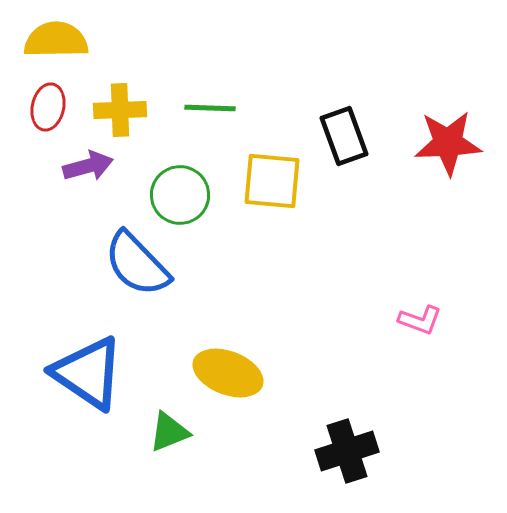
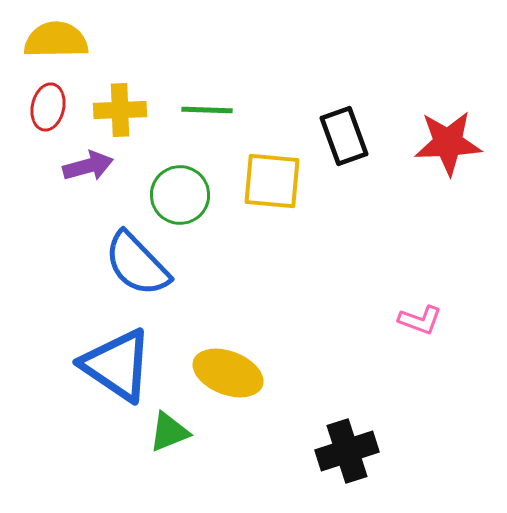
green line: moved 3 px left, 2 px down
blue triangle: moved 29 px right, 8 px up
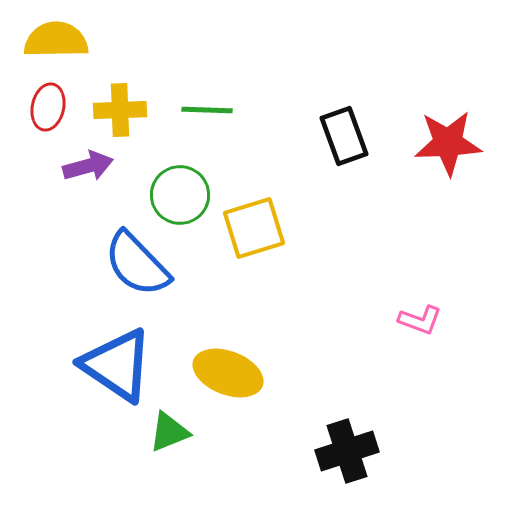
yellow square: moved 18 px left, 47 px down; rotated 22 degrees counterclockwise
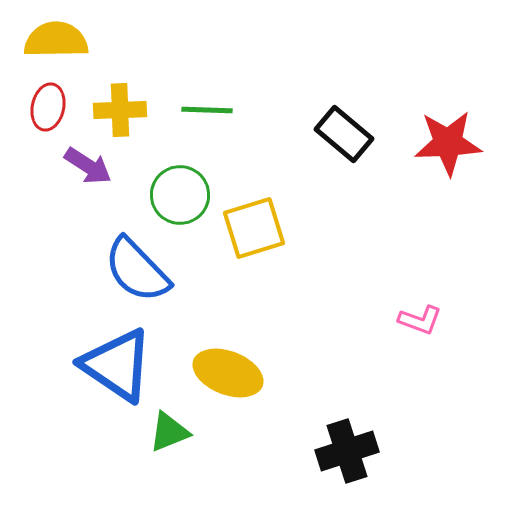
black rectangle: moved 2 px up; rotated 30 degrees counterclockwise
purple arrow: rotated 48 degrees clockwise
blue semicircle: moved 6 px down
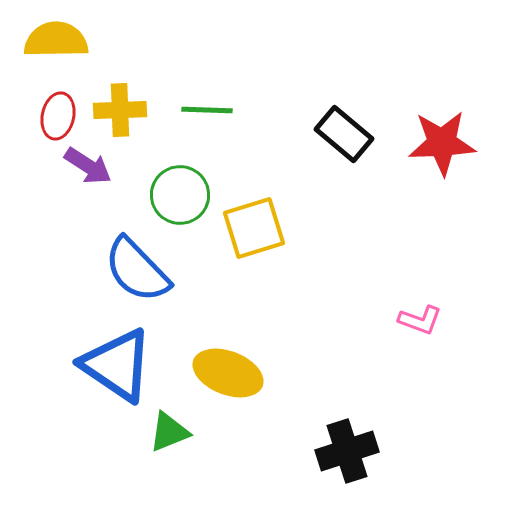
red ellipse: moved 10 px right, 9 px down
red star: moved 6 px left
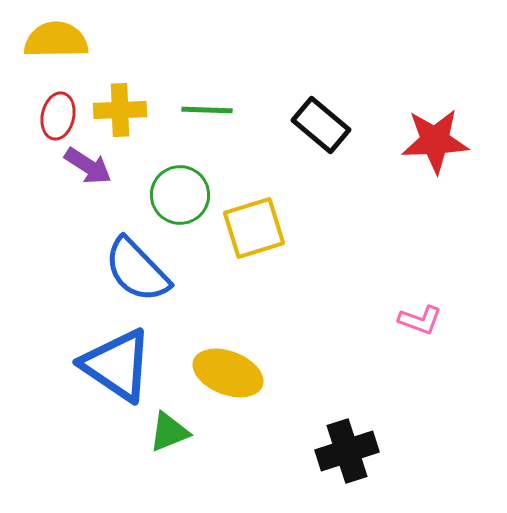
black rectangle: moved 23 px left, 9 px up
red star: moved 7 px left, 2 px up
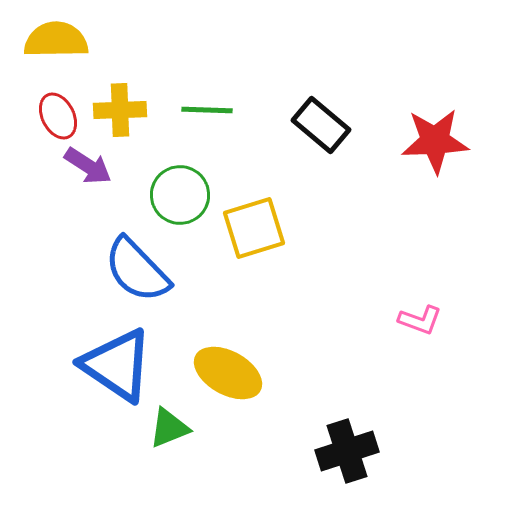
red ellipse: rotated 39 degrees counterclockwise
yellow ellipse: rotated 8 degrees clockwise
green triangle: moved 4 px up
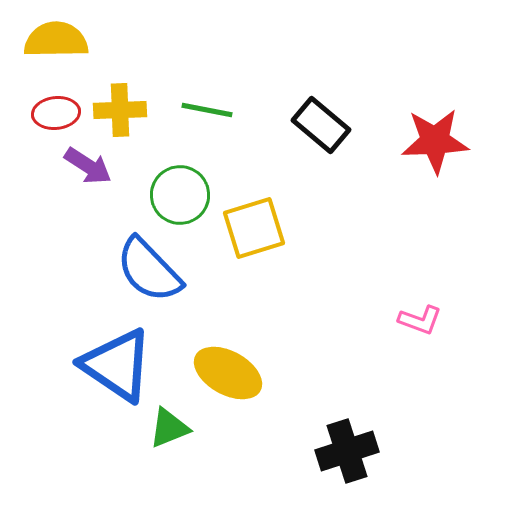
green line: rotated 9 degrees clockwise
red ellipse: moved 2 px left, 3 px up; rotated 69 degrees counterclockwise
blue semicircle: moved 12 px right
